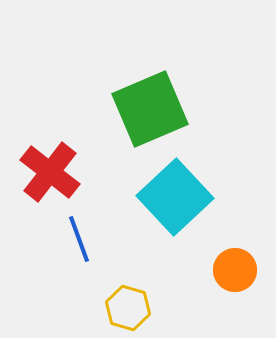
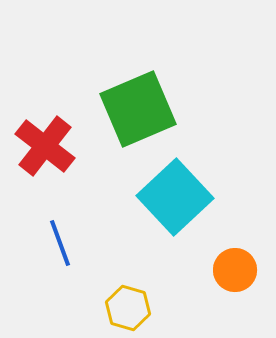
green square: moved 12 px left
red cross: moved 5 px left, 26 px up
blue line: moved 19 px left, 4 px down
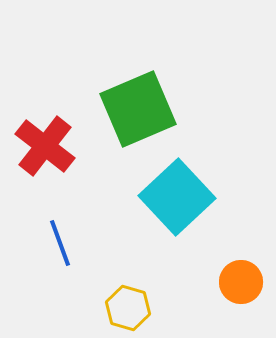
cyan square: moved 2 px right
orange circle: moved 6 px right, 12 px down
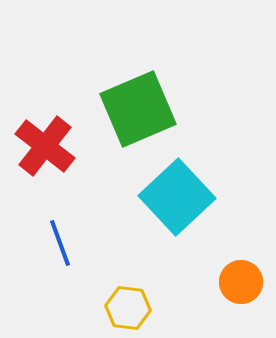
yellow hexagon: rotated 9 degrees counterclockwise
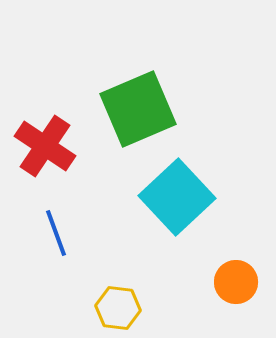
red cross: rotated 4 degrees counterclockwise
blue line: moved 4 px left, 10 px up
orange circle: moved 5 px left
yellow hexagon: moved 10 px left
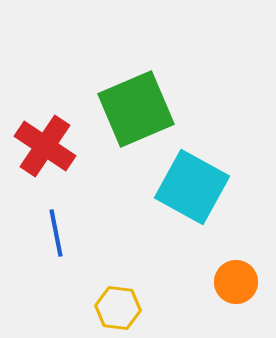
green square: moved 2 px left
cyan square: moved 15 px right, 10 px up; rotated 18 degrees counterclockwise
blue line: rotated 9 degrees clockwise
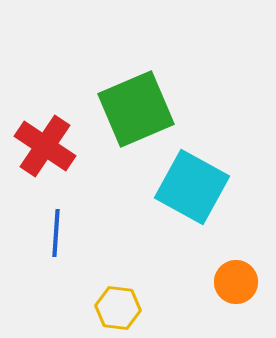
blue line: rotated 15 degrees clockwise
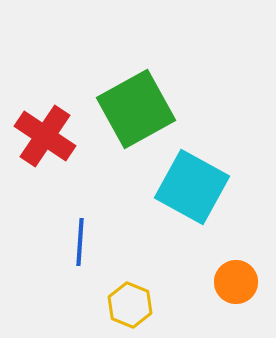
green square: rotated 6 degrees counterclockwise
red cross: moved 10 px up
blue line: moved 24 px right, 9 px down
yellow hexagon: moved 12 px right, 3 px up; rotated 15 degrees clockwise
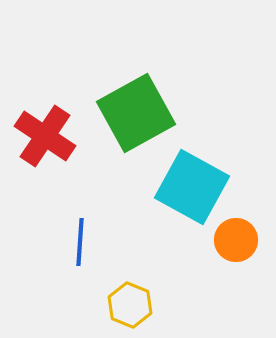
green square: moved 4 px down
orange circle: moved 42 px up
